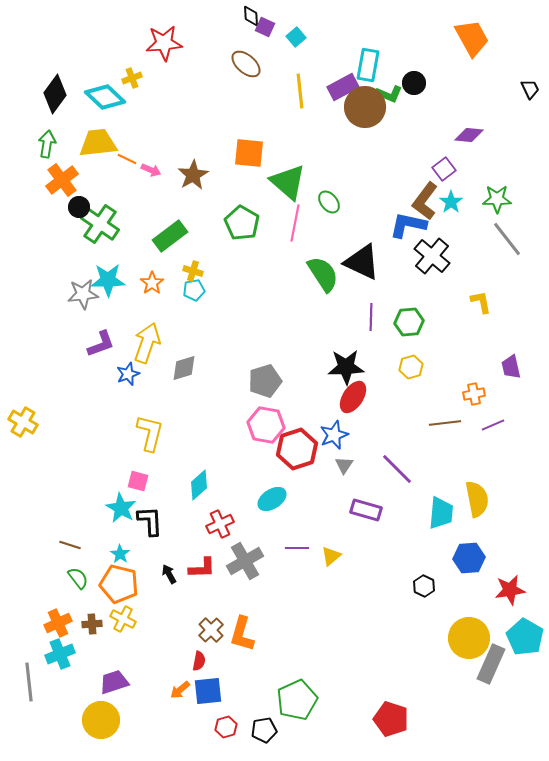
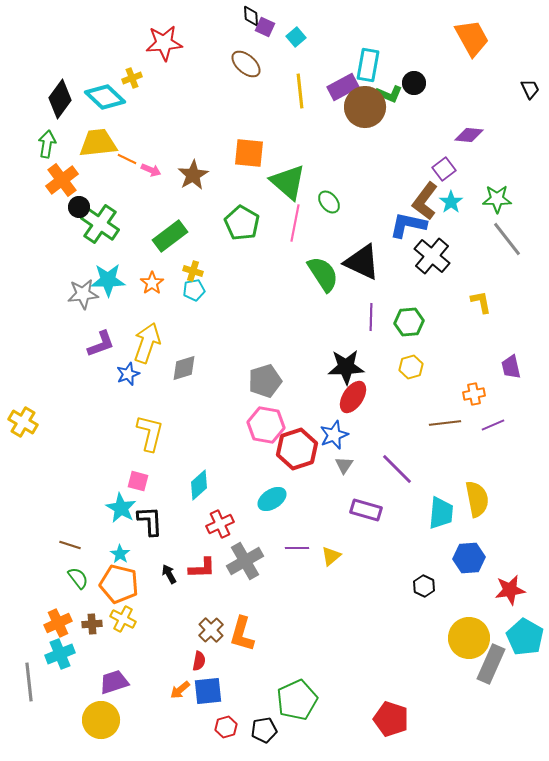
black diamond at (55, 94): moved 5 px right, 5 px down
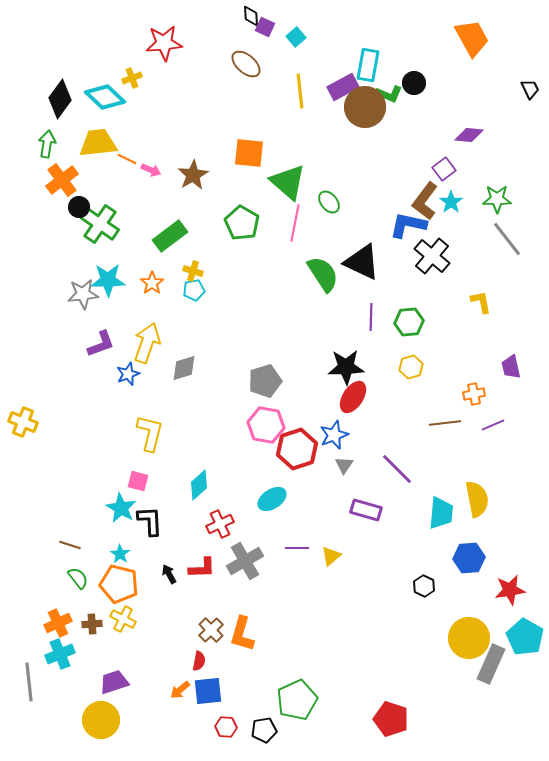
yellow cross at (23, 422): rotated 8 degrees counterclockwise
red hexagon at (226, 727): rotated 20 degrees clockwise
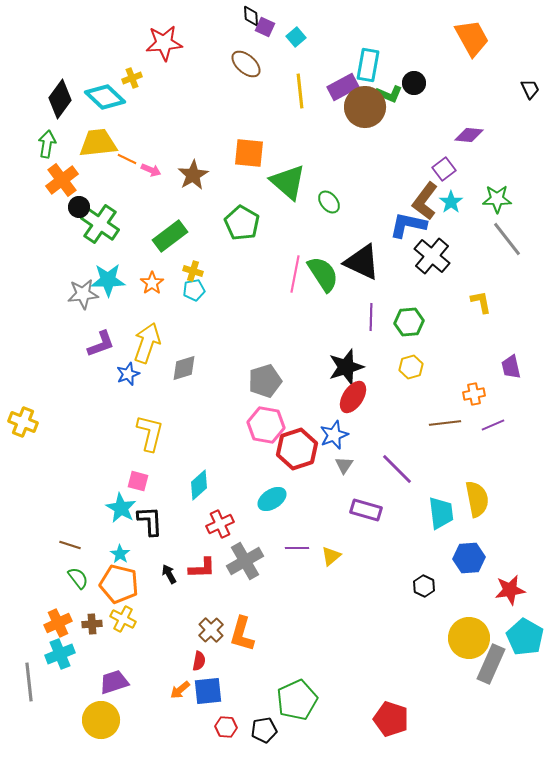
pink line at (295, 223): moved 51 px down
black star at (346, 367): rotated 15 degrees counterclockwise
cyan trapezoid at (441, 513): rotated 12 degrees counterclockwise
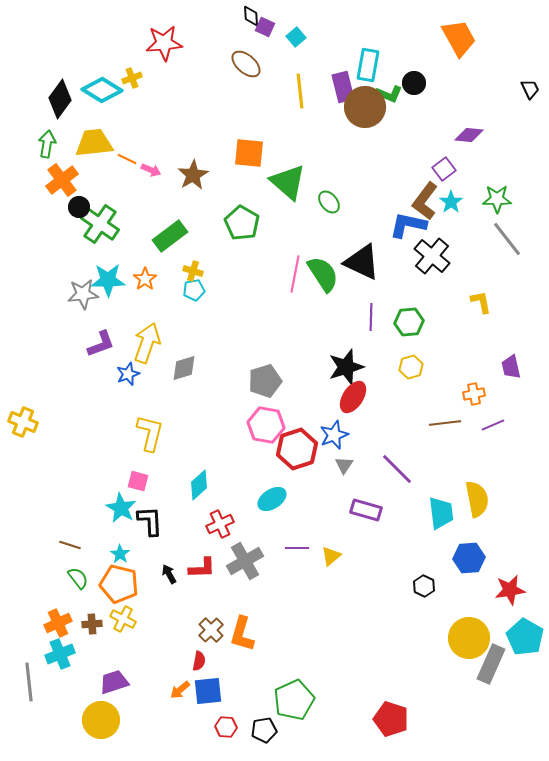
orange trapezoid at (472, 38): moved 13 px left
purple rectangle at (343, 87): rotated 76 degrees counterclockwise
cyan diamond at (105, 97): moved 3 px left, 7 px up; rotated 12 degrees counterclockwise
yellow trapezoid at (98, 143): moved 4 px left
orange star at (152, 283): moved 7 px left, 4 px up
green pentagon at (297, 700): moved 3 px left
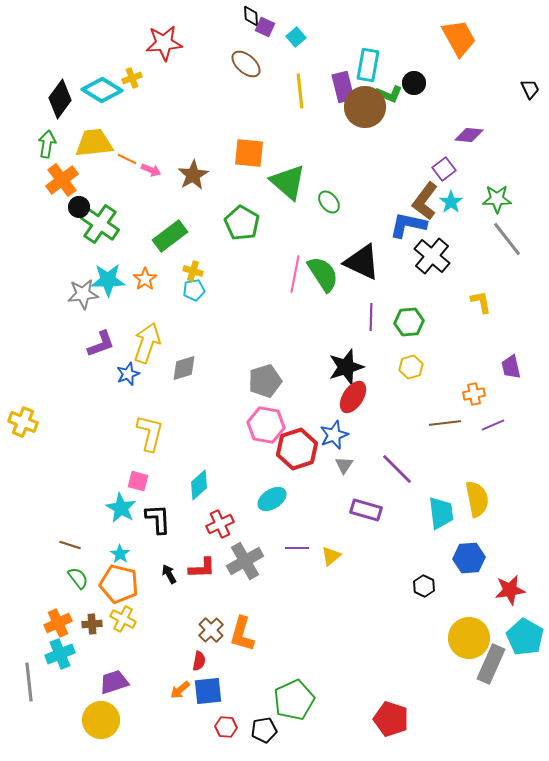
black L-shape at (150, 521): moved 8 px right, 2 px up
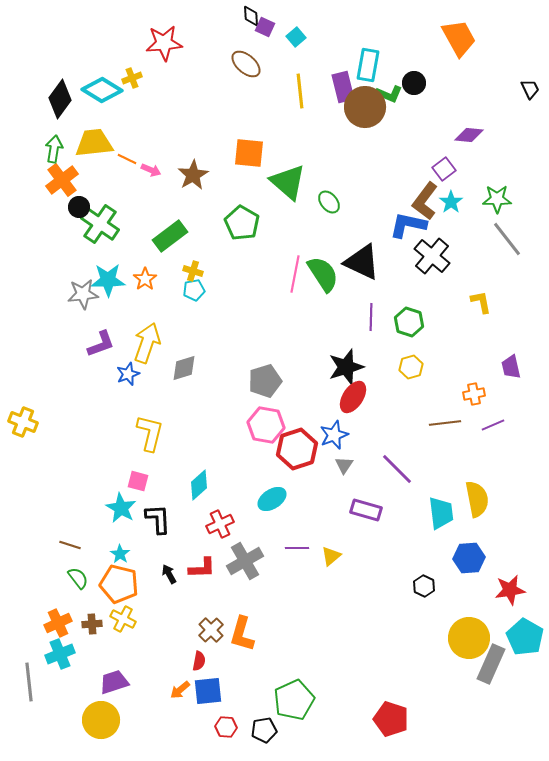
green arrow at (47, 144): moved 7 px right, 5 px down
green hexagon at (409, 322): rotated 24 degrees clockwise
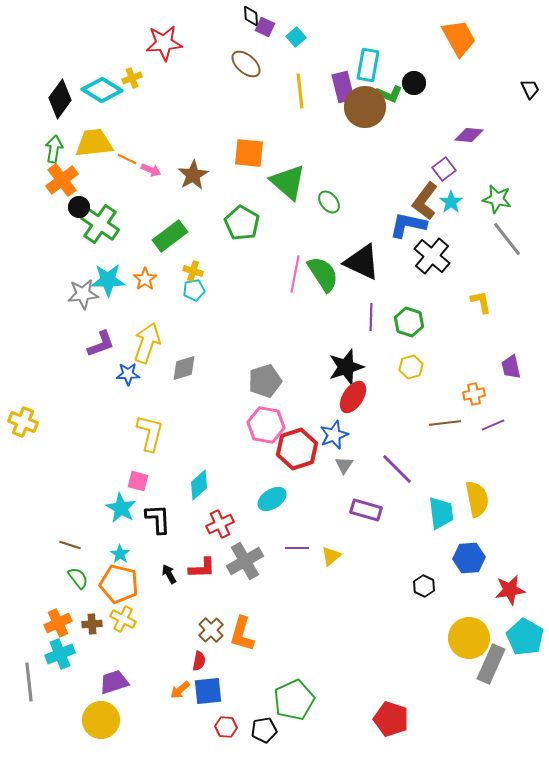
green star at (497, 199): rotated 12 degrees clockwise
blue star at (128, 374): rotated 20 degrees clockwise
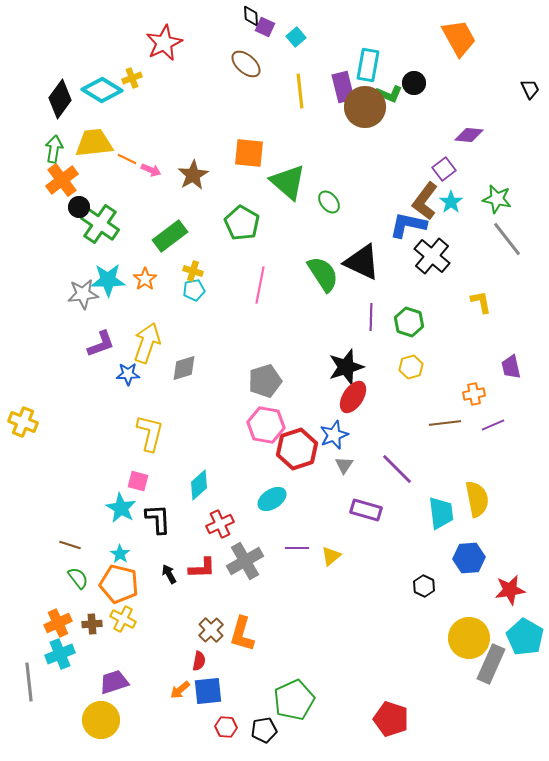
red star at (164, 43): rotated 21 degrees counterclockwise
pink line at (295, 274): moved 35 px left, 11 px down
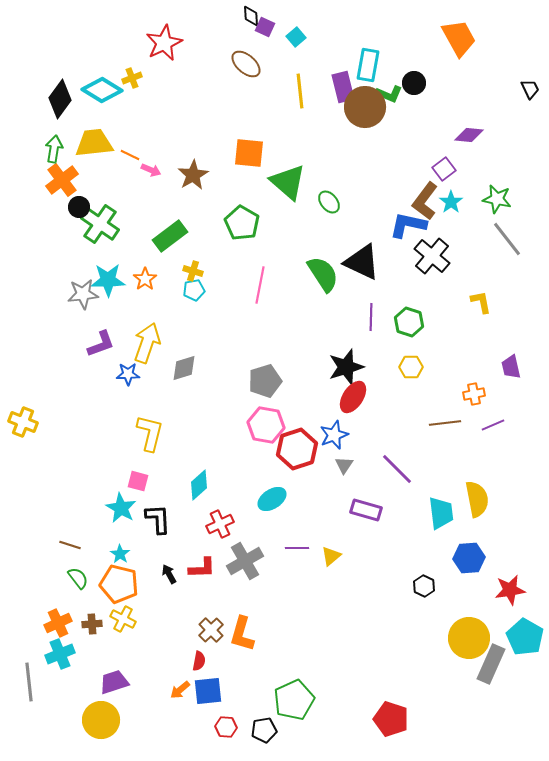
orange line at (127, 159): moved 3 px right, 4 px up
yellow hexagon at (411, 367): rotated 15 degrees clockwise
